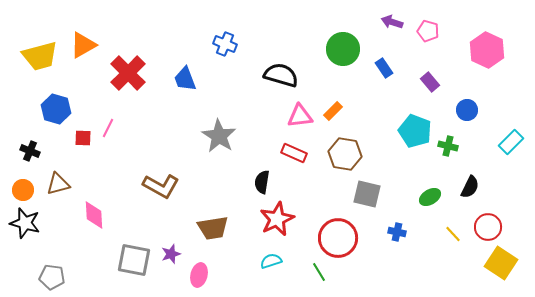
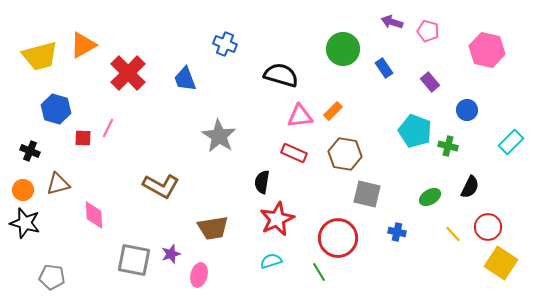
pink hexagon at (487, 50): rotated 12 degrees counterclockwise
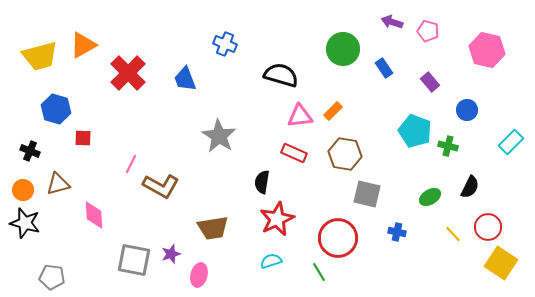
pink line at (108, 128): moved 23 px right, 36 px down
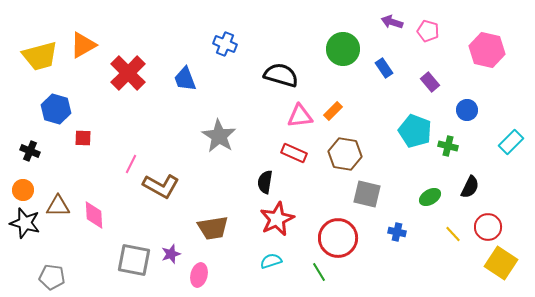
black semicircle at (262, 182): moved 3 px right
brown triangle at (58, 184): moved 22 px down; rotated 15 degrees clockwise
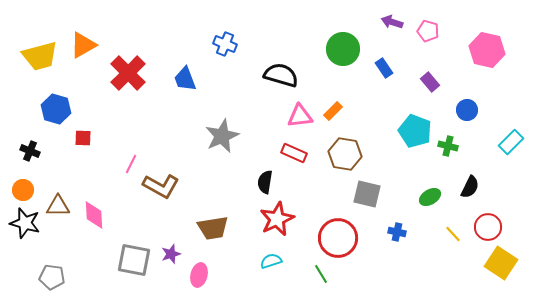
gray star at (219, 136): moved 3 px right; rotated 16 degrees clockwise
green line at (319, 272): moved 2 px right, 2 px down
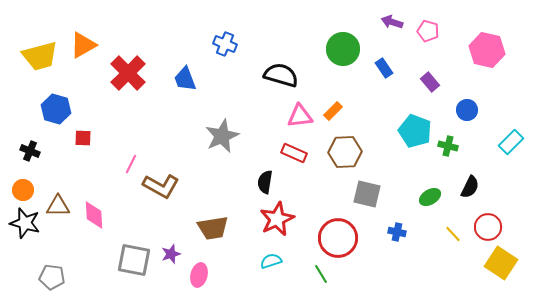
brown hexagon at (345, 154): moved 2 px up; rotated 12 degrees counterclockwise
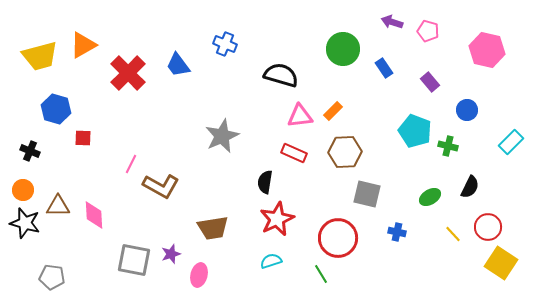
blue trapezoid at (185, 79): moved 7 px left, 14 px up; rotated 16 degrees counterclockwise
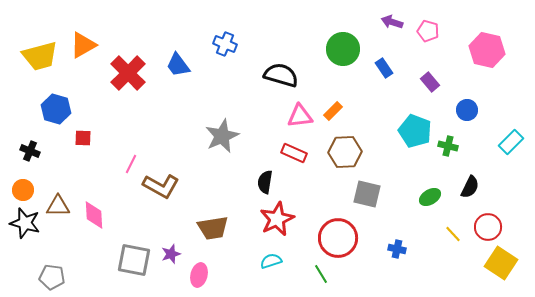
blue cross at (397, 232): moved 17 px down
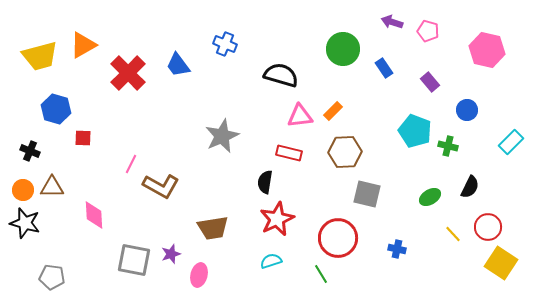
red rectangle at (294, 153): moved 5 px left; rotated 10 degrees counterclockwise
brown triangle at (58, 206): moved 6 px left, 19 px up
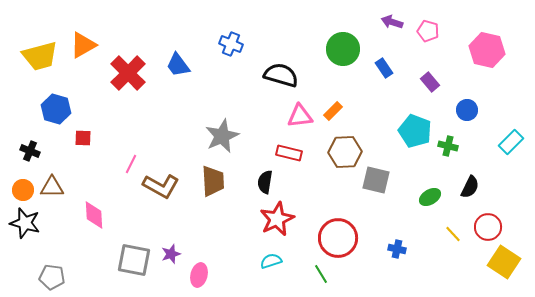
blue cross at (225, 44): moved 6 px right
gray square at (367, 194): moved 9 px right, 14 px up
brown trapezoid at (213, 228): moved 47 px up; rotated 84 degrees counterclockwise
yellow square at (501, 263): moved 3 px right, 1 px up
